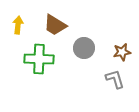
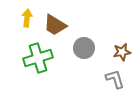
yellow arrow: moved 9 px right, 7 px up
green cross: moved 1 px left, 1 px up; rotated 20 degrees counterclockwise
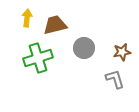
brown trapezoid: rotated 135 degrees clockwise
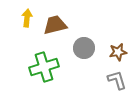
brown star: moved 4 px left
green cross: moved 6 px right, 9 px down
gray L-shape: moved 2 px right, 1 px down
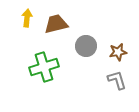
brown trapezoid: moved 1 px right, 1 px up
gray circle: moved 2 px right, 2 px up
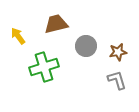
yellow arrow: moved 9 px left, 18 px down; rotated 42 degrees counterclockwise
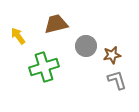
brown star: moved 6 px left, 3 px down
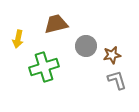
yellow arrow: moved 3 px down; rotated 132 degrees counterclockwise
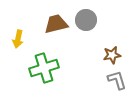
gray circle: moved 26 px up
green cross: moved 1 px down
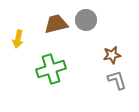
green cross: moved 7 px right, 1 px down
